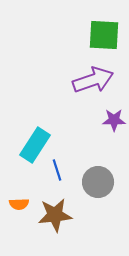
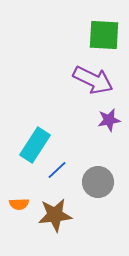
purple arrow: rotated 45 degrees clockwise
purple star: moved 5 px left; rotated 10 degrees counterclockwise
blue line: rotated 65 degrees clockwise
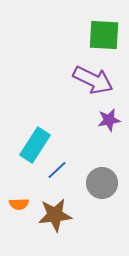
gray circle: moved 4 px right, 1 px down
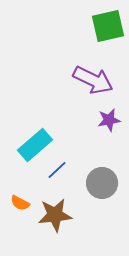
green square: moved 4 px right, 9 px up; rotated 16 degrees counterclockwise
cyan rectangle: rotated 16 degrees clockwise
orange semicircle: moved 1 px right, 1 px up; rotated 30 degrees clockwise
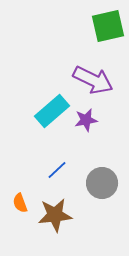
purple star: moved 23 px left
cyan rectangle: moved 17 px right, 34 px up
orange semicircle: rotated 42 degrees clockwise
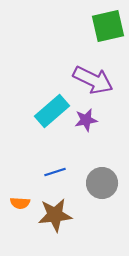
blue line: moved 2 px left, 2 px down; rotated 25 degrees clockwise
orange semicircle: rotated 66 degrees counterclockwise
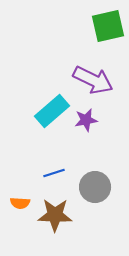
blue line: moved 1 px left, 1 px down
gray circle: moved 7 px left, 4 px down
brown star: rotated 8 degrees clockwise
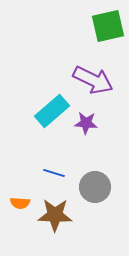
purple star: moved 3 px down; rotated 15 degrees clockwise
blue line: rotated 35 degrees clockwise
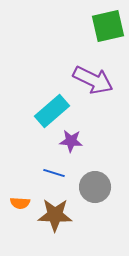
purple star: moved 15 px left, 18 px down
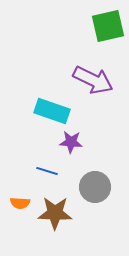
cyan rectangle: rotated 60 degrees clockwise
purple star: moved 1 px down
blue line: moved 7 px left, 2 px up
brown star: moved 2 px up
